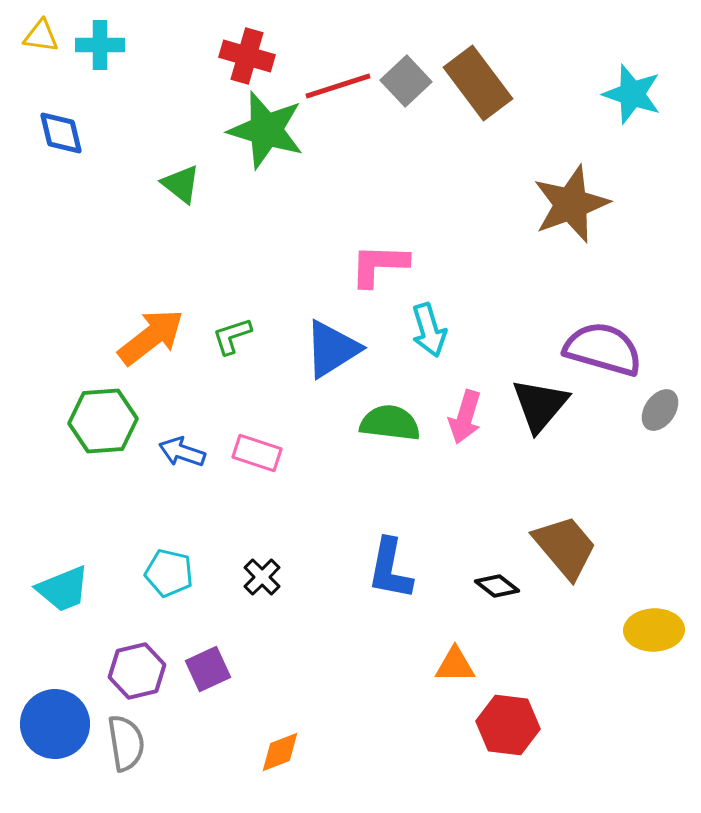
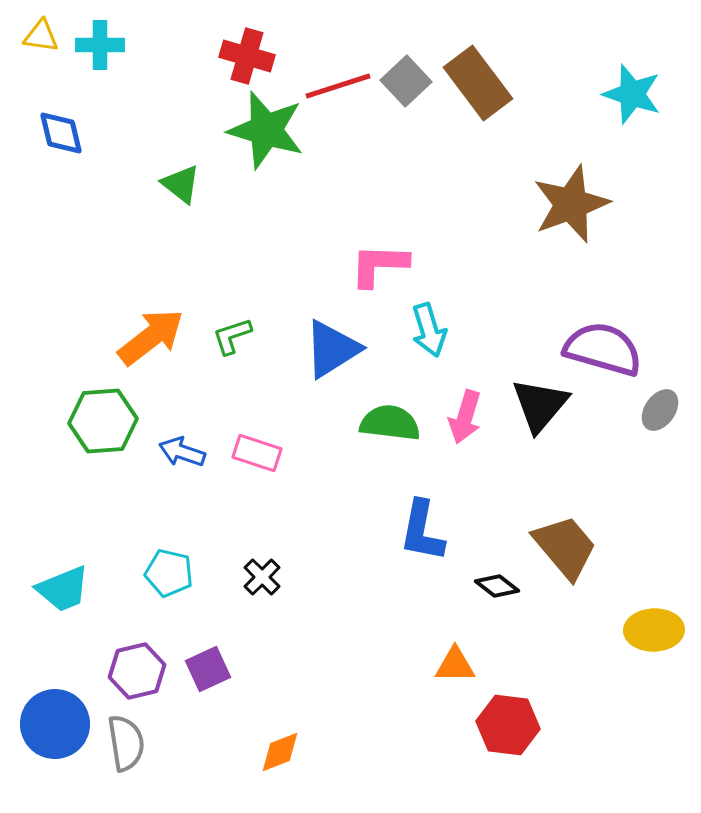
blue L-shape: moved 32 px right, 38 px up
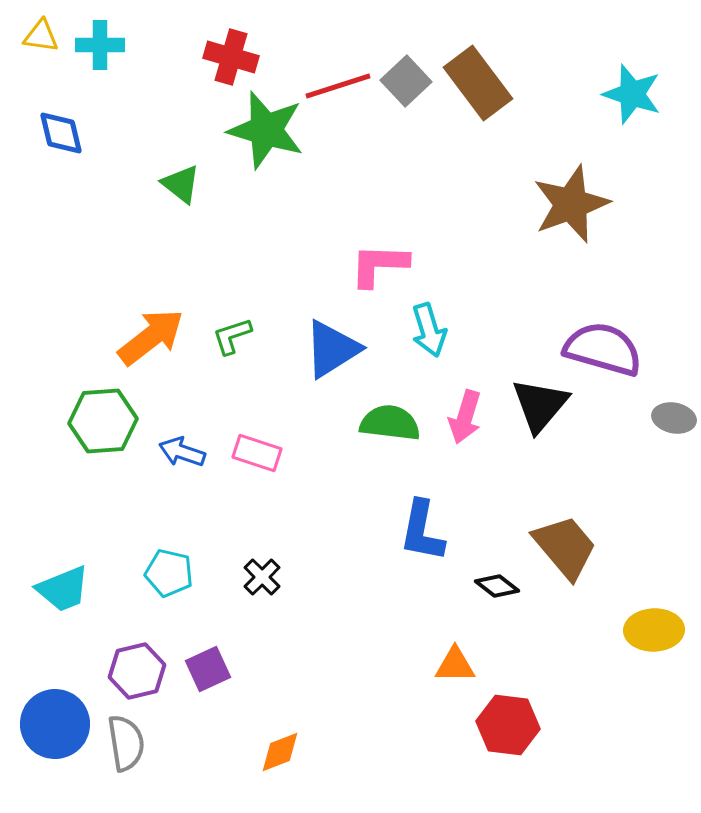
red cross: moved 16 px left, 1 px down
gray ellipse: moved 14 px right, 8 px down; rotated 66 degrees clockwise
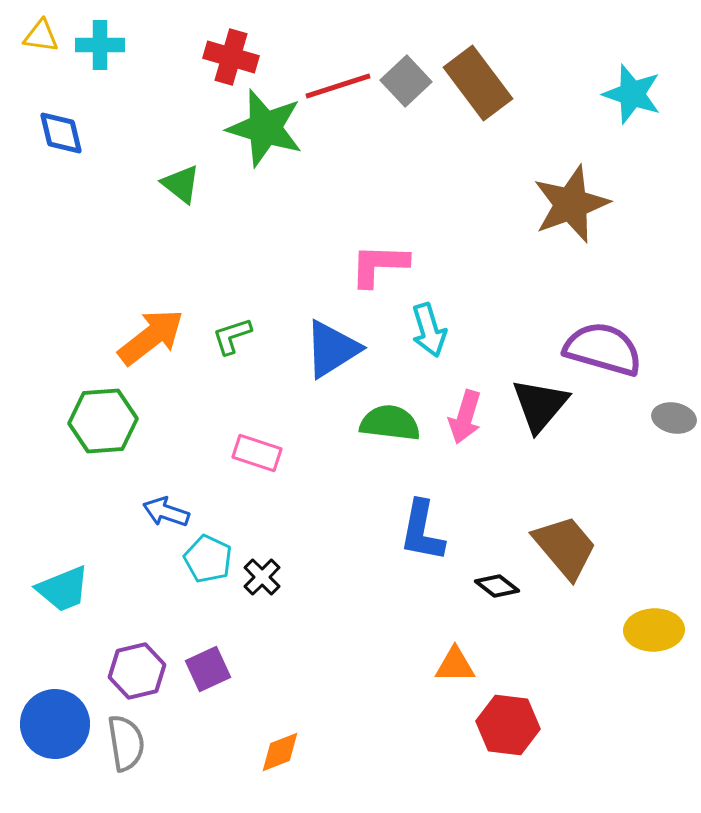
green star: moved 1 px left, 2 px up
blue arrow: moved 16 px left, 60 px down
cyan pentagon: moved 39 px right, 14 px up; rotated 12 degrees clockwise
